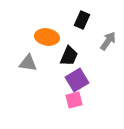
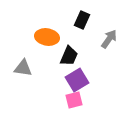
gray arrow: moved 1 px right, 2 px up
gray triangle: moved 5 px left, 5 px down
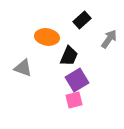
black rectangle: rotated 24 degrees clockwise
gray triangle: rotated 12 degrees clockwise
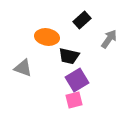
black trapezoid: rotated 80 degrees clockwise
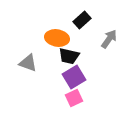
orange ellipse: moved 10 px right, 1 px down
gray triangle: moved 5 px right, 5 px up
purple square: moved 3 px left, 3 px up
pink square: moved 2 px up; rotated 12 degrees counterclockwise
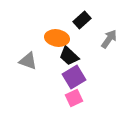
black trapezoid: rotated 30 degrees clockwise
gray triangle: moved 2 px up
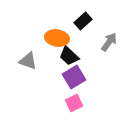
black rectangle: moved 1 px right, 1 px down
gray arrow: moved 3 px down
pink square: moved 5 px down
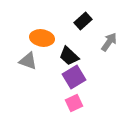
orange ellipse: moved 15 px left
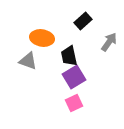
black trapezoid: rotated 35 degrees clockwise
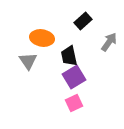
gray triangle: rotated 36 degrees clockwise
